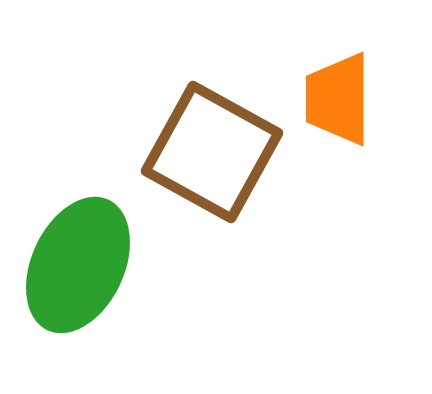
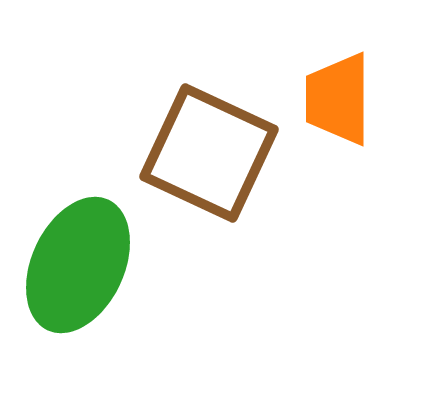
brown square: moved 3 px left, 1 px down; rotated 4 degrees counterclockwise
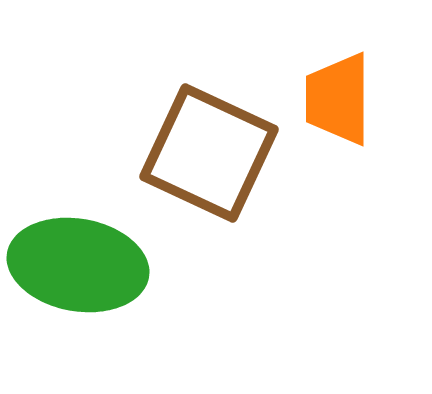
green ellipse: rotated 75 degrees clockwise
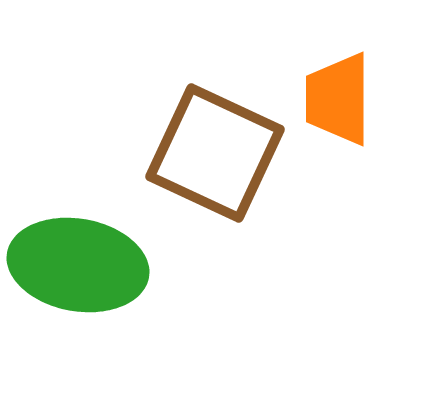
brown square: moved 6 px right
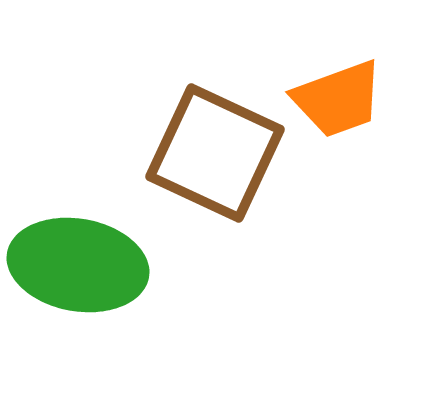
orange trapezoid: rotated 110 degrees counterclockwise
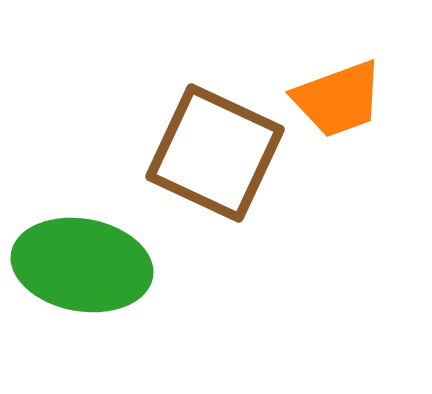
green ellipse: moved 4 px right
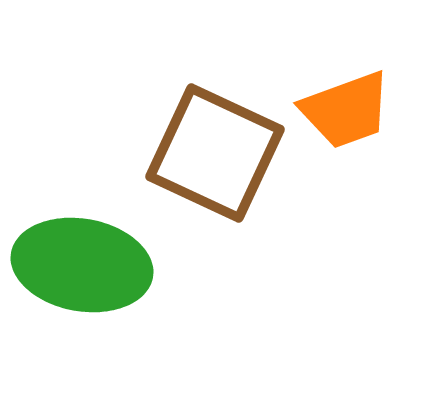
orange trapezoid: moved 8 px right, 11 px down
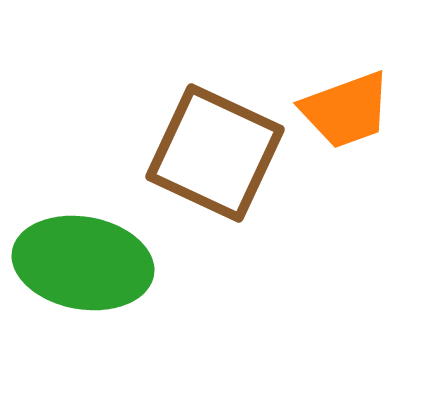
green ellipse: moved 1 px right, 2 px up
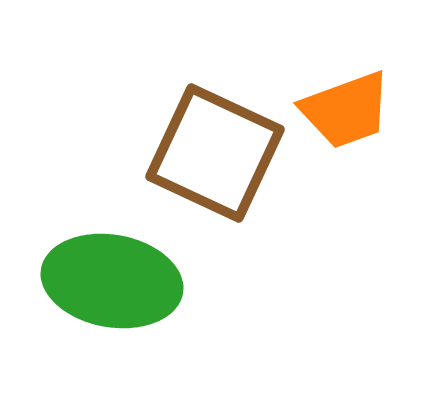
green ellipse: moved 29 px right, 18 px down
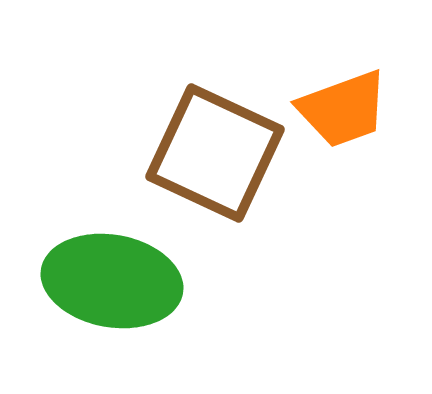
orange trapezoid: moved 3 px left, 1 px up
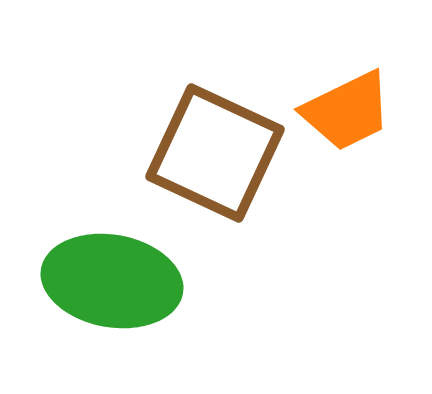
orange trapezoid: moved 4 px right, 2 px down; rotated 6 degrees counterclockwise
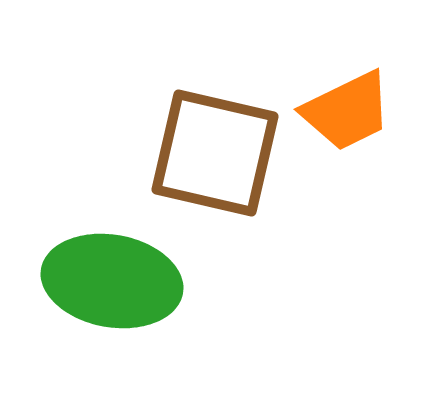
brown square: rotated 12 degrees counterclockwise
